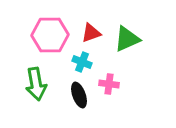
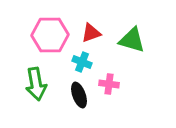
green triangle: moved 5 px right, 1 px down; rotated 40 degrees clockwise
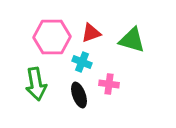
pink hexagon: moved 2 px right, 2 px down
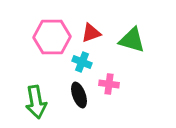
green arrow: moved 18 px down
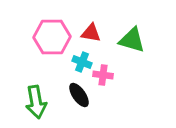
red triangle: rotated 30 degrees clockwise
pink cross: moved 6 px left, 9 px up
black ellipse: rotated 15 degrees counterclockwise
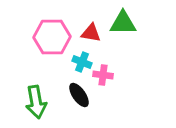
green triangle: moved 9 px left, 17 px up; rotated 16 degrees counterclockwise
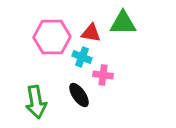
cyan cross: moved 5 px up
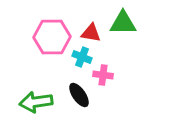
green arrow: rotated 92 degrees clockwise
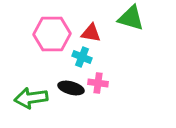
green triangle: moved 8 px right, 5 px up; rotated 16 degrees clockwise
pink hexagon: moved 3 px up
pink cross: moved 5 px left, 8 px down
black ellipse: moved 8 px left, 7 px up; rotated 40 degrees counterclockwise
green arrow: moved 5 px left, 4 px up
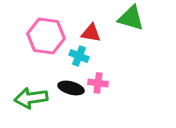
pink hexagon: moved 6 px left, 2 px down; rotated 9 degrees clockwise
cyan cross: moved 3 px left, 1 px up
